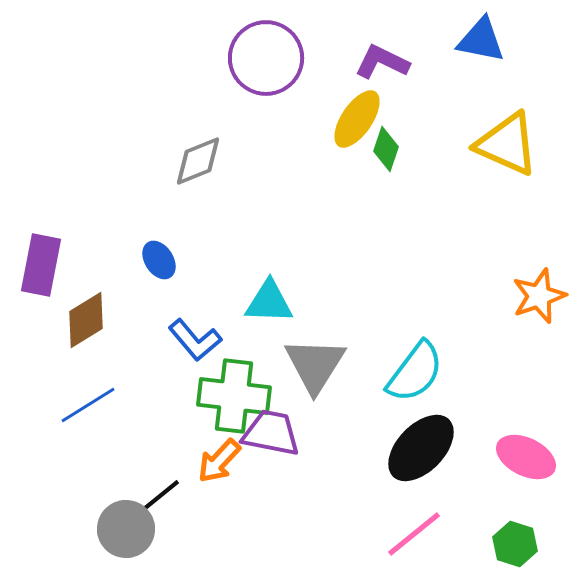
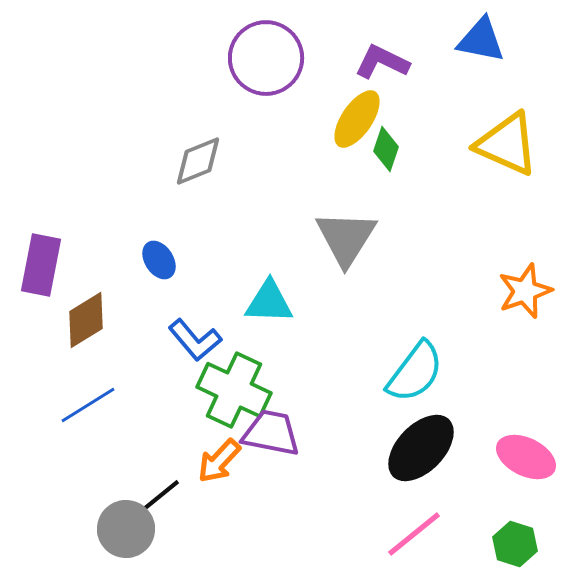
orange star: moved 14 px left, 5 px up
gray triangle: moved 31 px right, 127 px up
green cross: moved 6 px up; rotated 18 degrees clockwise
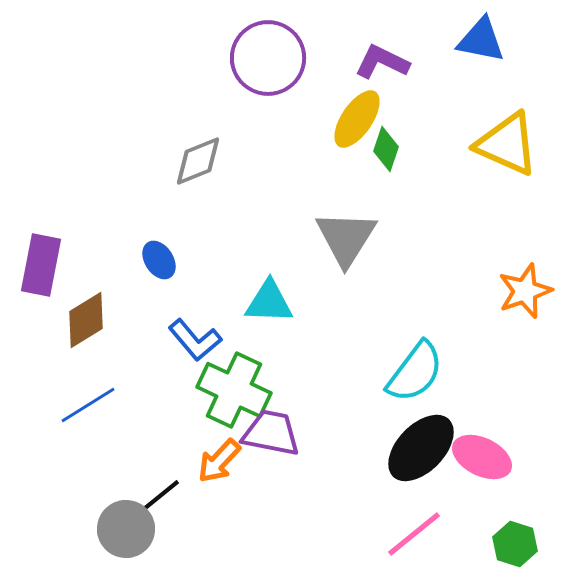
purple circle: moved 2 px right
pink ellipse: moved 44 px left
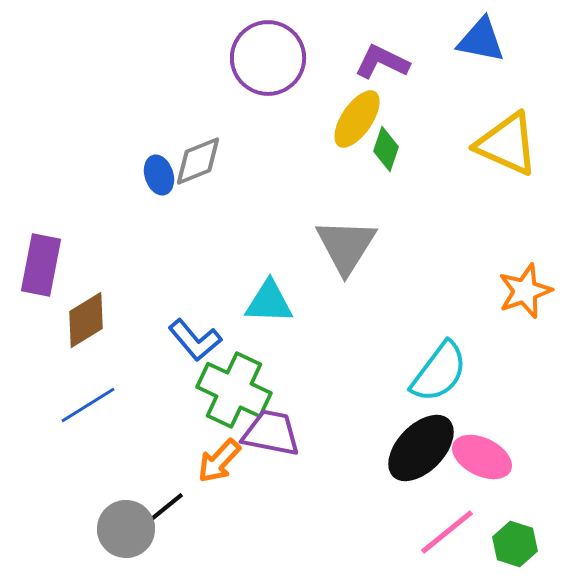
gray triangle: moved 8 px down
blue ellipse: moved 85 px up; rotated 15 degrees clockwise
cyan semicircle: moved 24 px right
black line: moved 4 px right, 13 px down
pink line: moved 33 px right, 2 px up
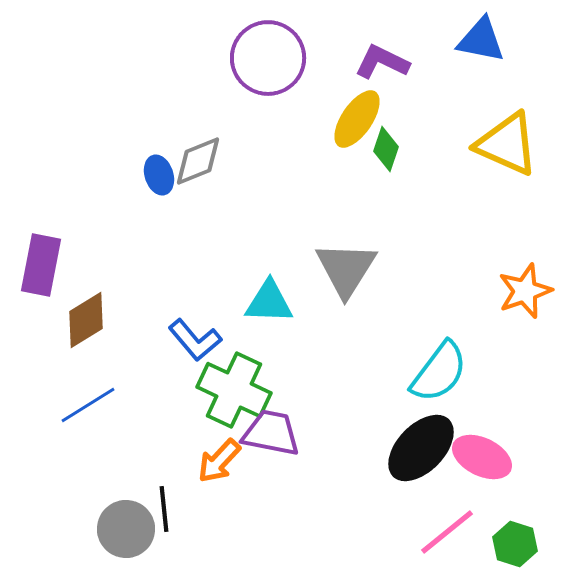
gray triangle: moved 23 px down
black line: rotated 57 degrees counterclockwise
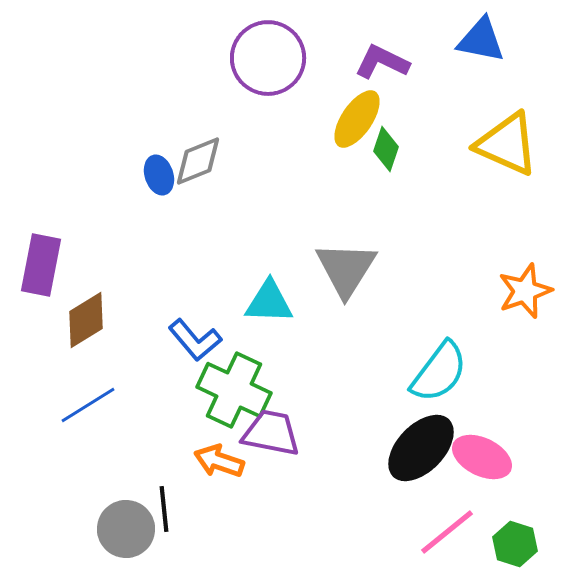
orange arrow: rotated 66 degrees clockwise
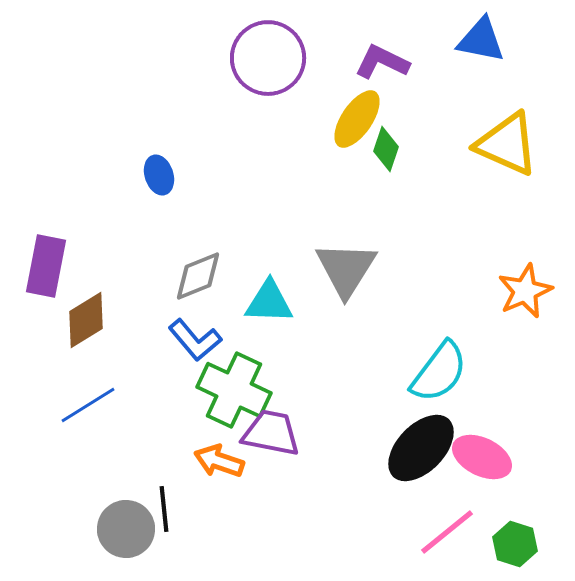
gray diamond: moved 115 px down
purple rectangle: moved 5 px right, 1 px down
orange star: rotated 4 degrees counterclockwise
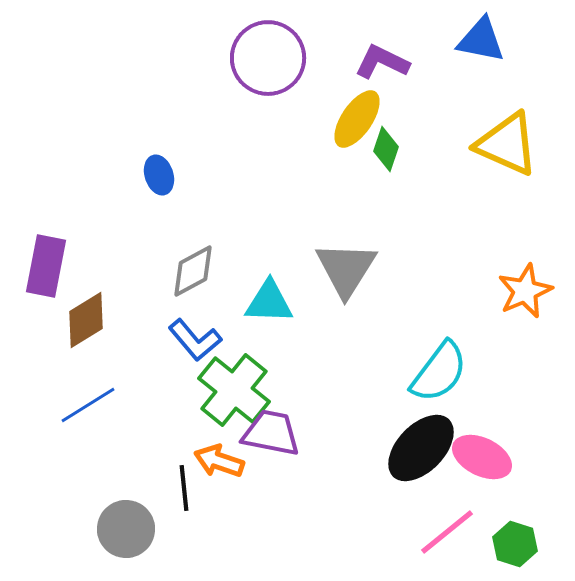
gray diamond: moved 5 px left, 5 px up; rotated 6 degrees counterclockwise
green cross: rotated 14 degrees clockwise
black line: moved 20 px right, 21 px up
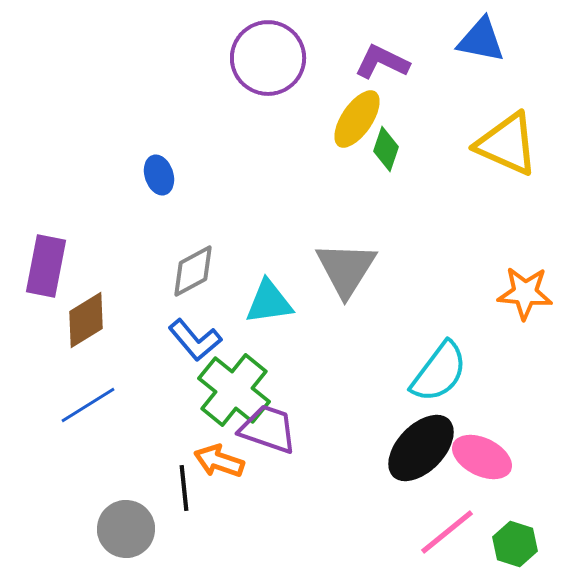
orange star: moved 2 px down; rotated 28 degrees clockwise
cyan triangle: rotated 10 degrees counterclockwise
purple trapezoid: moved 3 px left, 4 px up; rotated 8 degrees clockwise
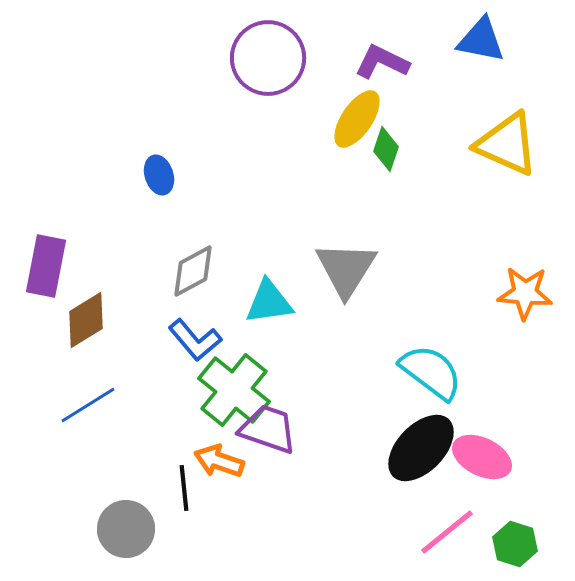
cyan semicircle: moved 8 px left; rotated 90 degrees counterclockwise
